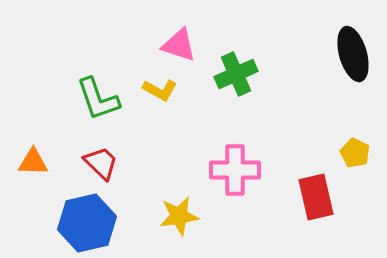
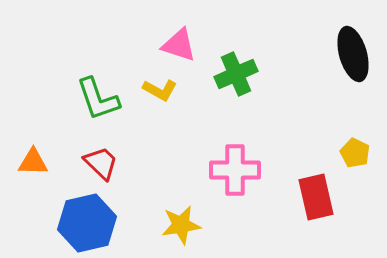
yellow star: moved 2 px right, 9 px down
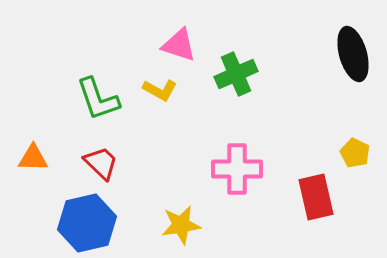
orange triangle: moved 4 px up
pink cross: moved 2 px right, 1 px up
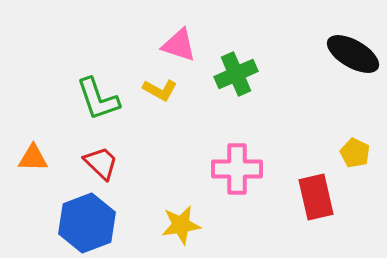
black ellipse: rotated 44 degrees counterclockwise
blue hexagon: rotated 8 degrees counterclockwise
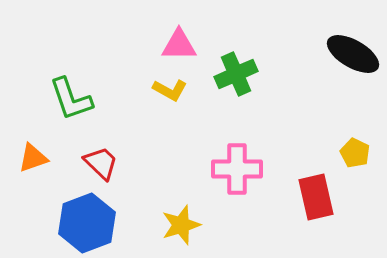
pink triangle: rotated 18 degrees counterclockwise
yellow L-shape: moved 10 px right
green L-shape: moved 27 px left
orange triangle: rotated 20 degrees counterclockwise
yellow star: rotated 9 degrees counterclockwise
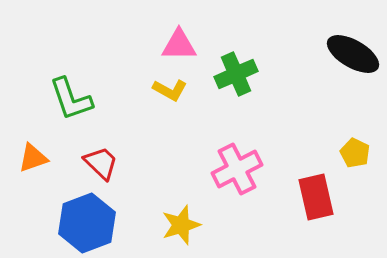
pink cross: rotated 27 degrees counterclockwise
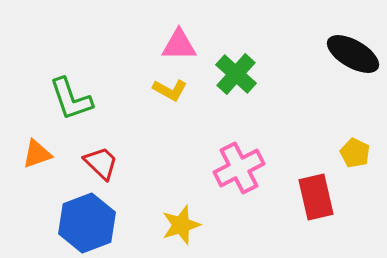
green cross: rotated 24 degrees counterclockwise
orange triangle: moved 4 px right, 4 px up
pink cross: moved 2 px right, 1 px up
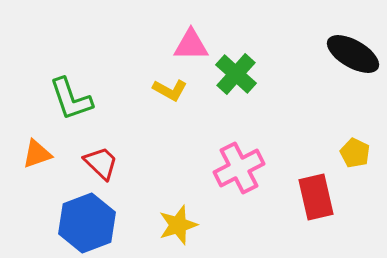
pink triangle: moved 12 px right
yellow star: moved 3 px left
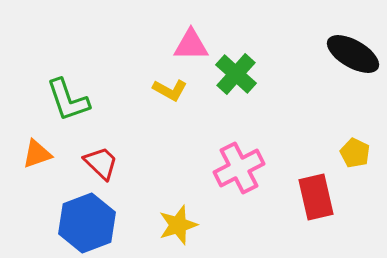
green L-shape: moved 3 px left, 1 px down
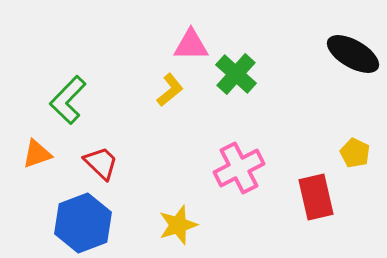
yellow L-shape: rotated 68 degrees counterclockwise
green L-shape: rotated 63 degrees clockwise
blue hexagon: moved 4 px left
